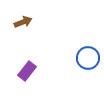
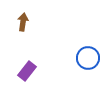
brown arrow: rotated 60 degrees counterclockwise
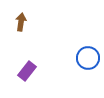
brown arrow: moved 2 px left
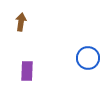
purple rectangle: rotated 36 degrees counterclockwise
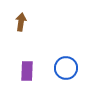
blue circle: moved 22 px left, 10 px down
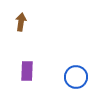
blue circle: moved 10 px right, 9 px down
